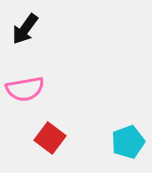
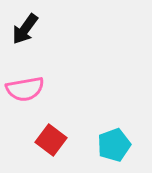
red square: moved 1 px right, 2 px down
cyan pentagon: moved 14 px left, 3 px down
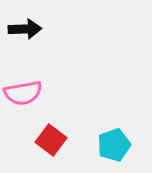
black arrow: rotated 128 degrees counterclockwise
pink semicircle: moved 2 px left, 4 px down
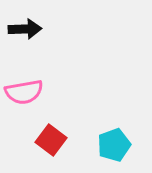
pink semicircle: moved 1 px right, 1 px up
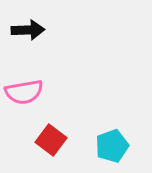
black arrow: moved 3 px right, 1 px down
cyan pentagon: moved 2 px left, 1 px down
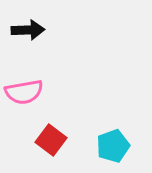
cyan pentagon: moved 1 px right
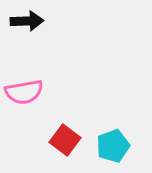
black arrow: moved 1 px left, 9 px up
red square: moved 14 px right
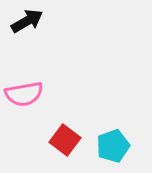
black arrow: rotated 28 degrees counterclockwise
pink semicircle: moved 2 px down
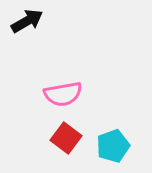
pink semicircle: moved 39 px right
red square: moved 1 px right, 2 px up
